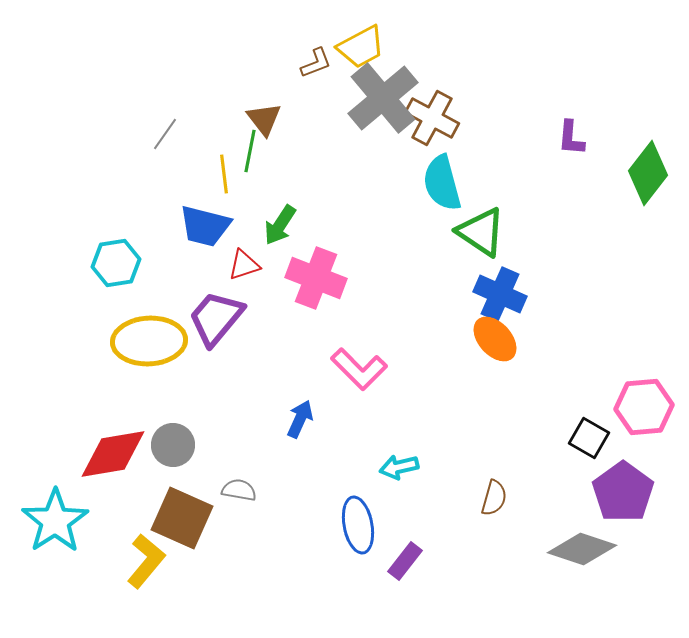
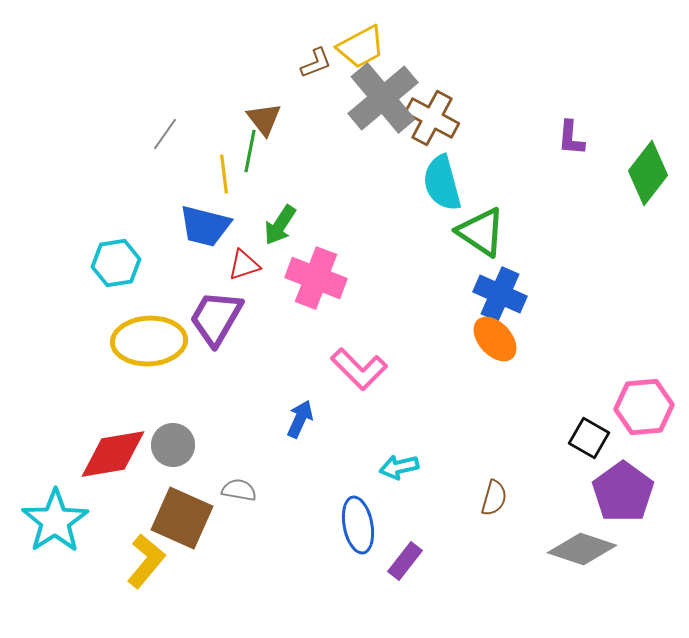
purple trapezoid: rotated 10 degrees counterclockwise
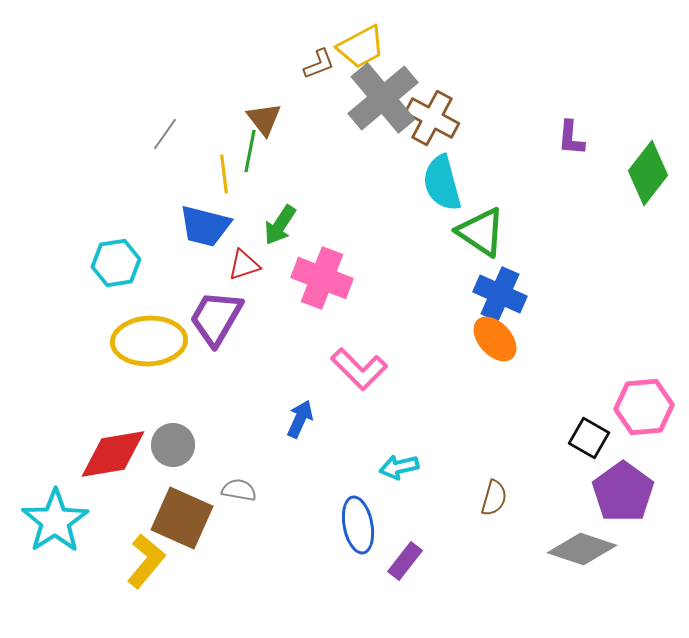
brown L-shape: moved 3 px right, 1 px down
pink cross: moved 6 px right
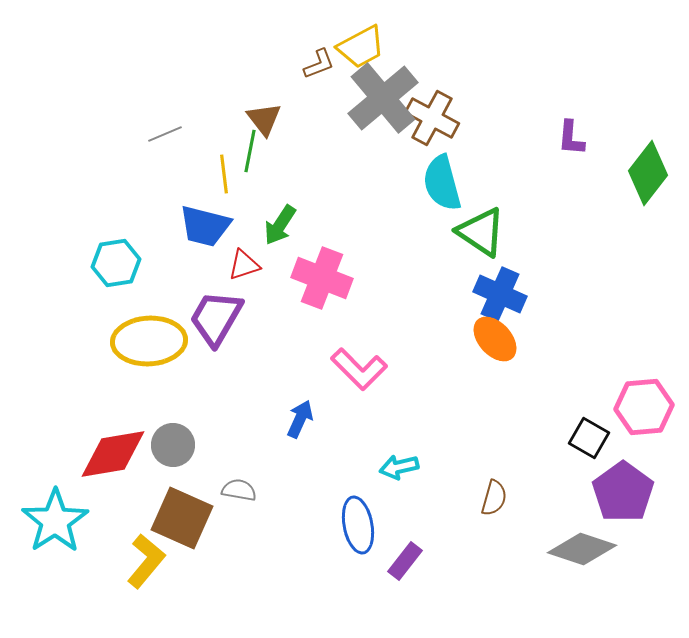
gray line: rotated 32 degrees clockwise
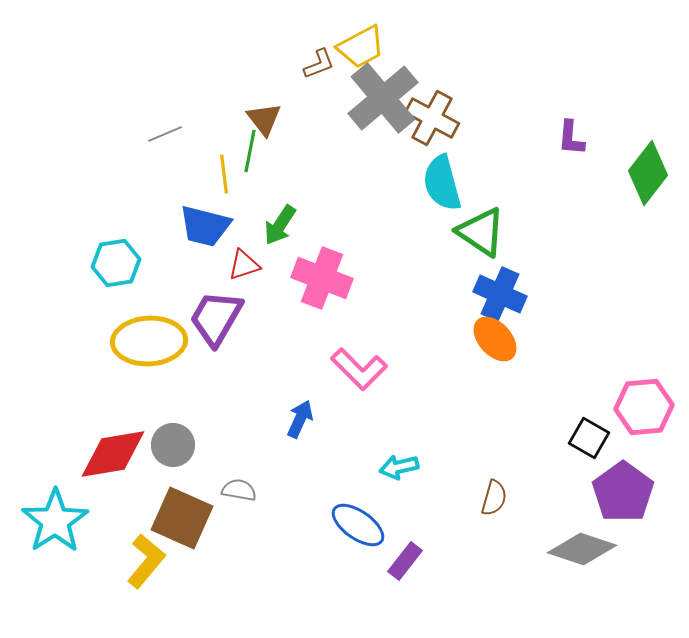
blue ellipse: rotated 44 degrees counterclockwise
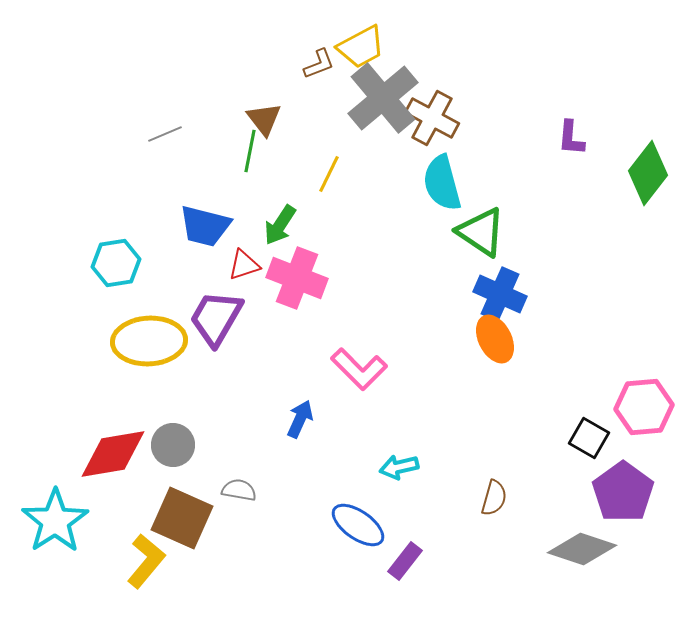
yellow line: moved 105 px right; rotated 33 degrees clockwise
pink cross: moved 25 px left
orange ellipse: rotated 15 degrees clockwise
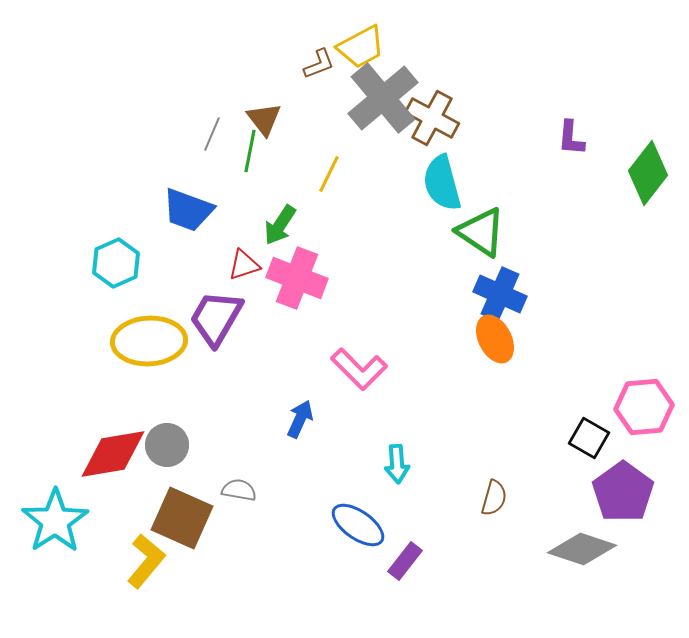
gray line: moved 47 px right; rotated 44 degrees counterclockwise
blue trapezoid: moved 17 px left, 16 px up; rotated 6 degrees clockwise
cyan hexagon: rotated 15 degrees counterclockwise
gray circle: moved 6 px left
cyan arrow: moved 2 px left, 3 px up; rotated 81 degrees counterclockwise
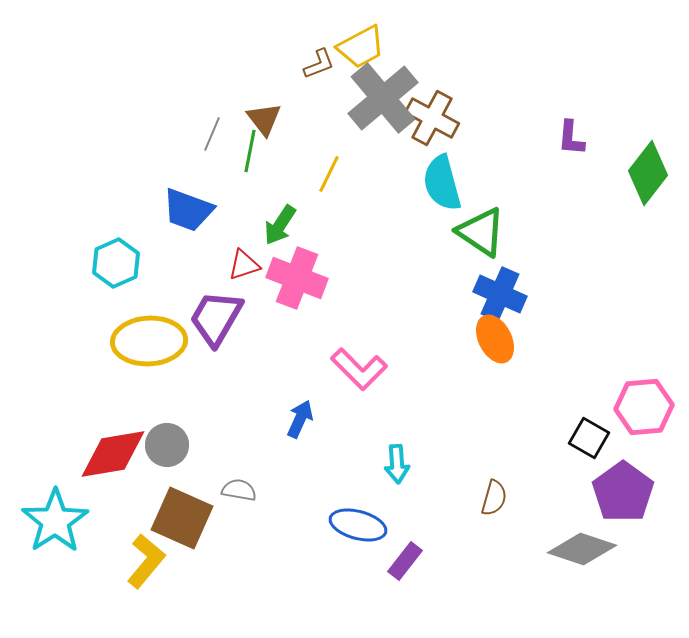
blue ellipse: rotated 20 degrees counterclockwise
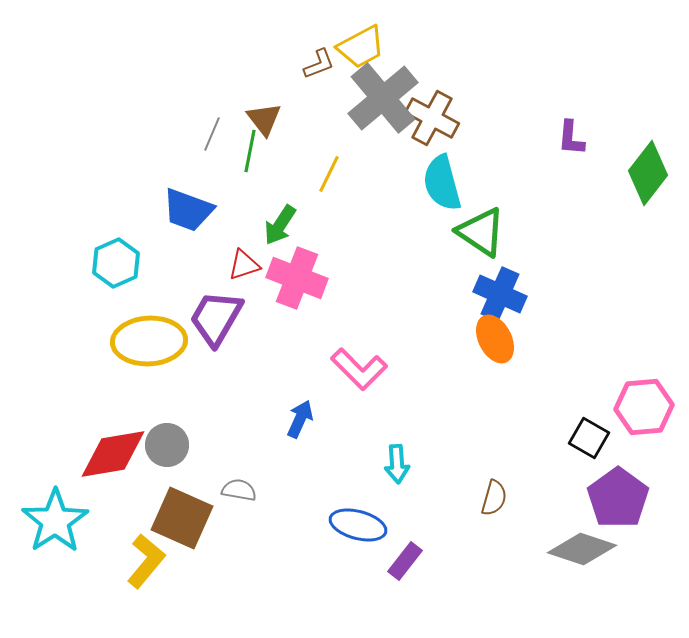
purple pentagon: moved 5 px left, 6 px down
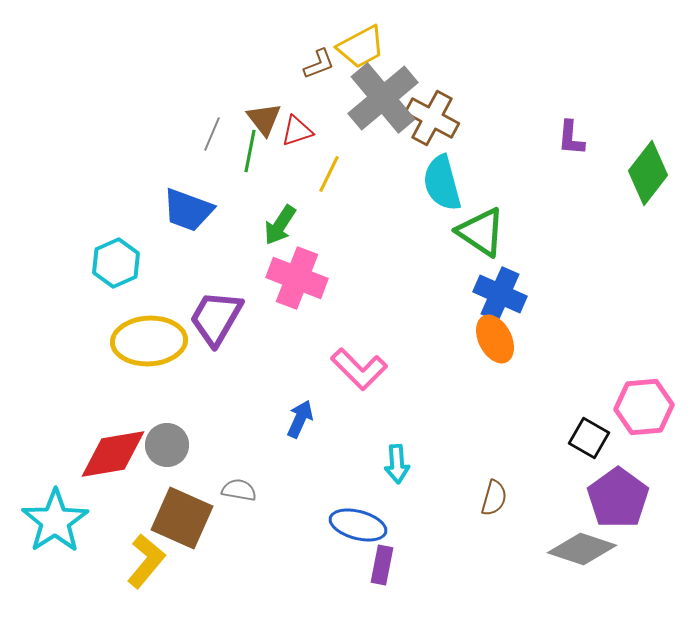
red triangle: moved 53 px right, 134 px up
purple rectangle: moved 23 px left, 4 px down; rotated 27 degrees counterclockwise
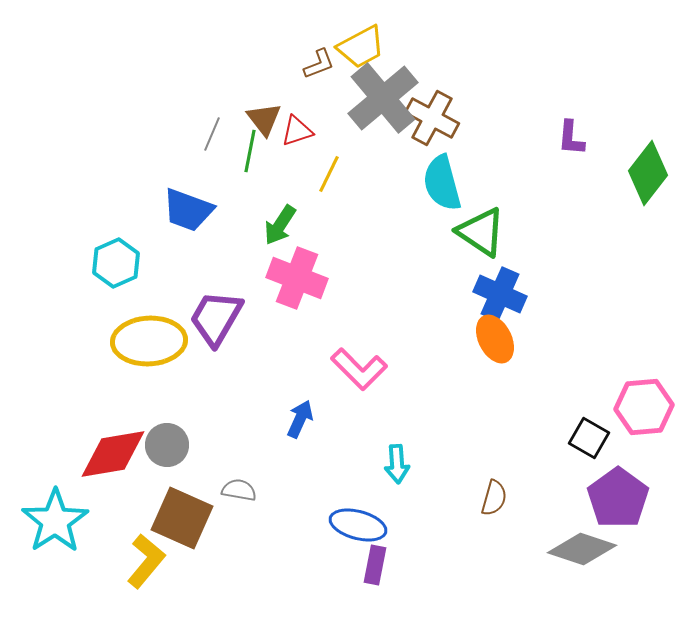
purple rectangle: moved 7 px left
